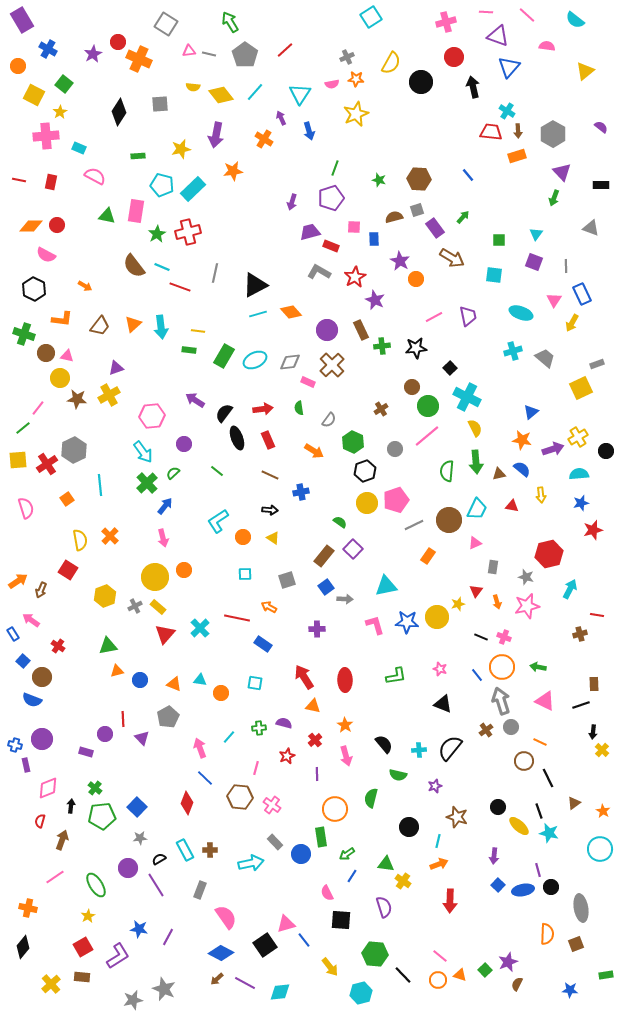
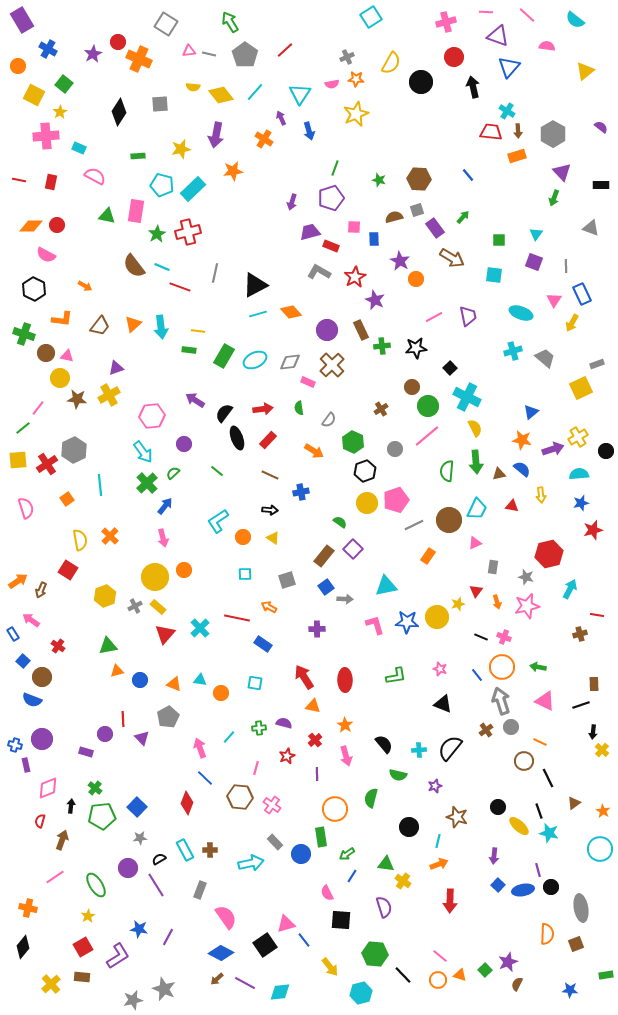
red rectangle at (268, 440): rotated 66 degrees clockwise
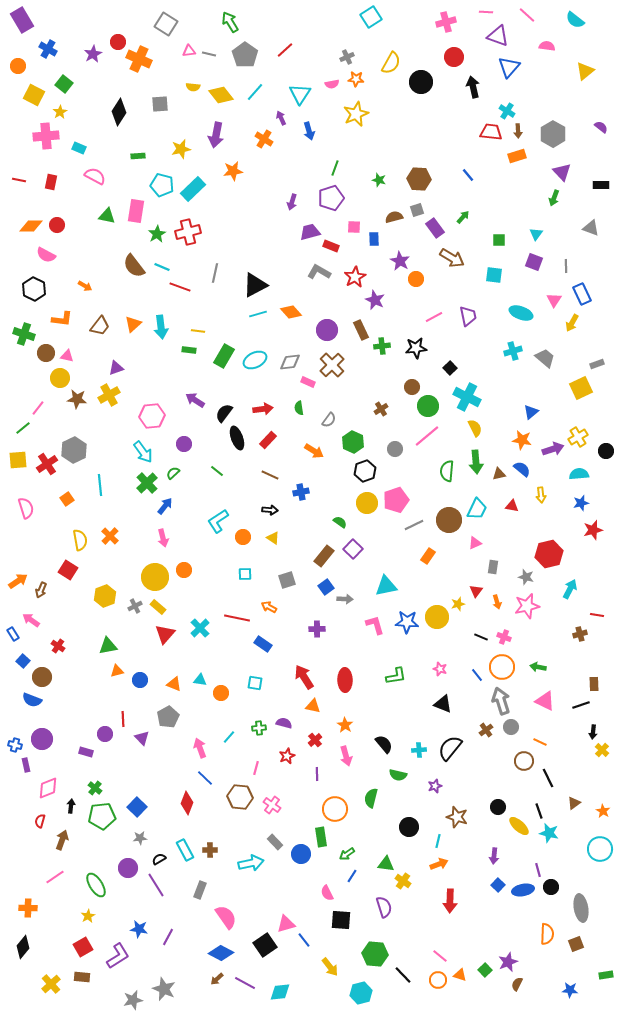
orange cross at (28, 908): rotated 12 degrees counterclockwise
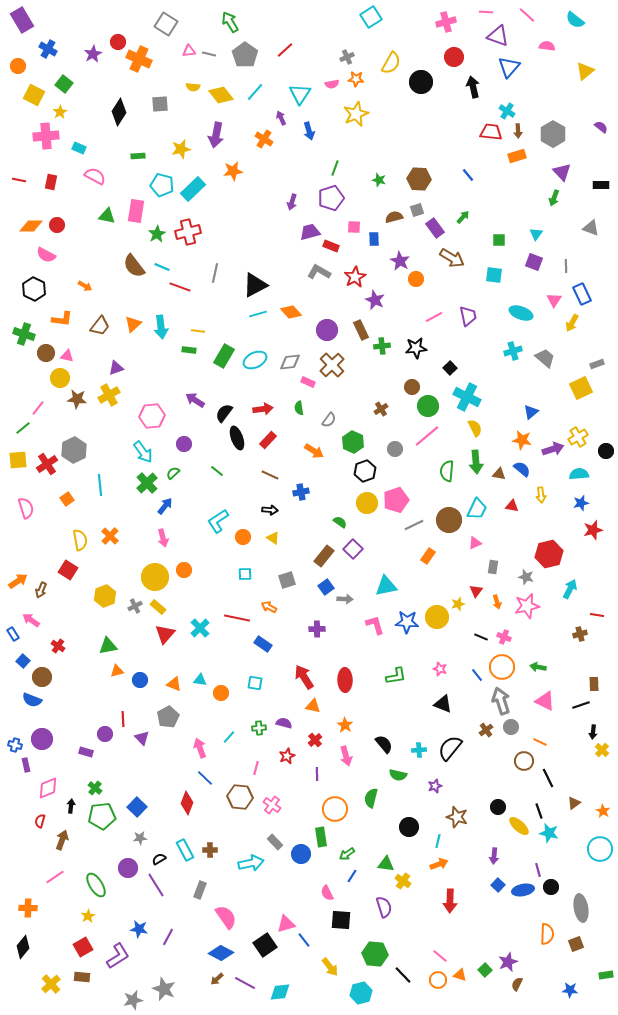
brown triangle at (499, 474): rotated 24 degrees clockwise
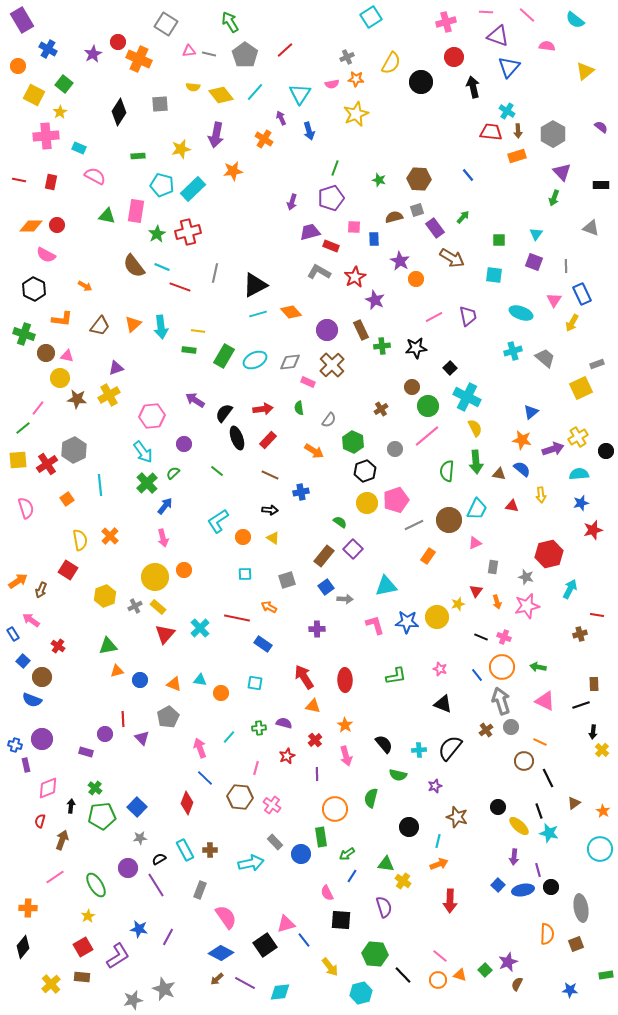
purple arrow at (494, 856): moved 20 px right, 1 px down
